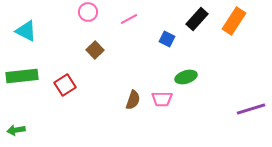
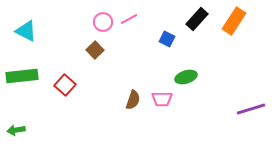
pink circle: moved 15 px right, 10 px down
red square: rotated 15 degrees counterclockwise
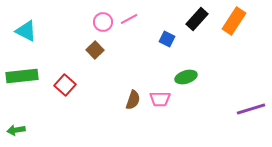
pink trapezoid: moved 2 px left
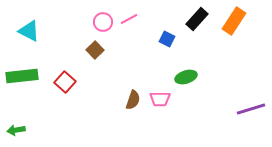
cyan triangle: moved 3 px right
red square: moved 3 px up
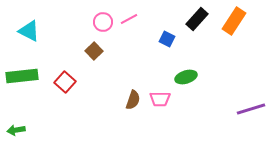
brown square: moved 1 px left, 1 px down
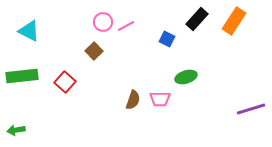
pink line: moved 3 px left, 7 px down
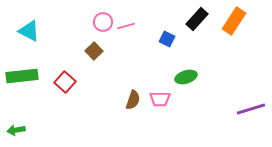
pink line: rotated 12 degrees clockwise
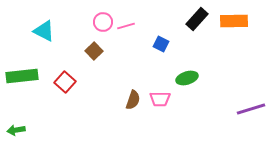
orange rectangle: rotated 56 degrees clockwise
cyan triangle: moved 15 px right
blue square: moved 6 px left, 5 px down
green ellipse: moved 1 px right, 1 px down
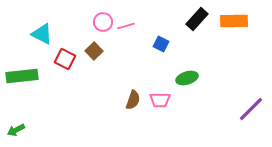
cyan triangle: moved 2 px left, 3 px down
red square: moved 23 px up; rotated 15 degrees counterclockwise
pink trapezoid: moved 1 px down
purple line: rotated 28 degrees counterclockwise
green arrow: rotated 18 degrees counterclockwise
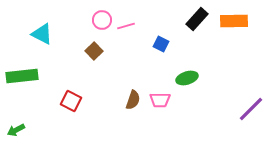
pink circle: moved 1 px left, 2 px up
red square: moved 6 px right, 42 px down
